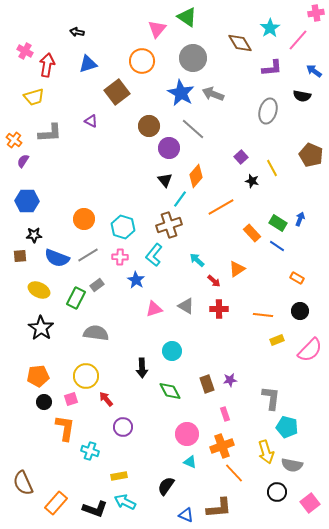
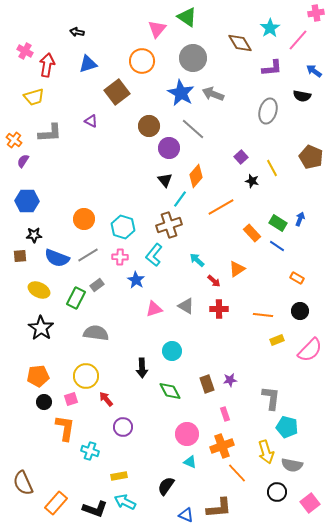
brown pentagon at (311, 155): moved 2 px down
orange line at (234, 473): moved 3 px right
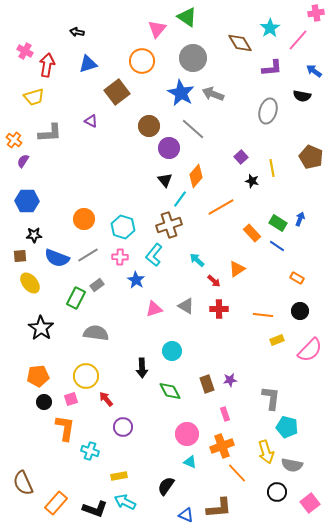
yellow line at (272, 168): rotated 18 degrees clockwise
yellow ellipse at (39, 290): moved 9 px left, 7 px up; rotated 25 degrees clockwise
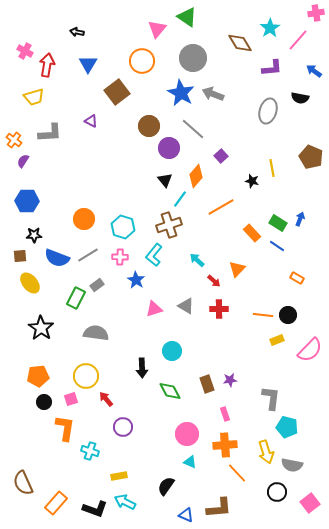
blue triangle at (88, 64): rotated 42 degrees counterclockwise
black semicircle at (302, 96): moved 2 px left, 2 px down
purple square at (241, 157): moved 20 px left, 1 px up
orange triangle at (237, 269): rotated 12 degrees counterclockwise
black circle at (300, 311): moved 12 px left, 4 px down
orange cross at (222, 446): moved 3 px right, 1 px up; rotated 15 degrees clockwise
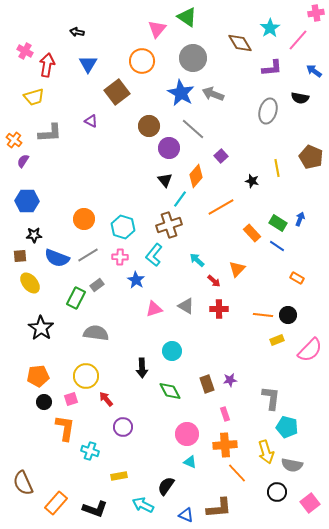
yellow line at (272, 168): moved 5 px right
cyan arrow at (125, 502): moved 18 px right, 3 px down
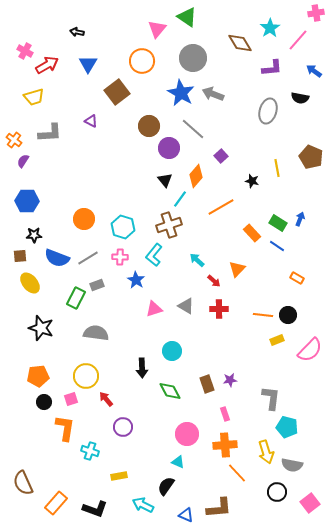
red arrow at (47, 65): rotated 50 degrees clockwise
gray line at (88, 255): moved 3 px down
gray rectangle at (97, 285): rotated 16 degrees clockwise
black star at (41, 328): rotated 15 degrees counterclockwise
cyan triangle at (190, 462): moved 12 px left
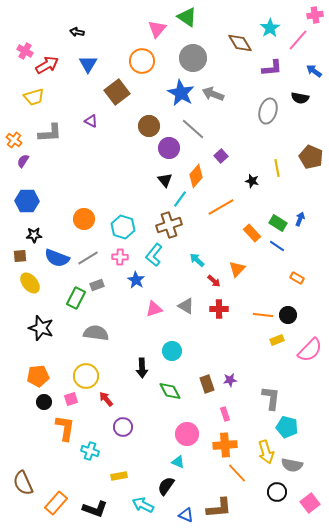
pink cross at (316, 13): moved 1 px left, 2 px down
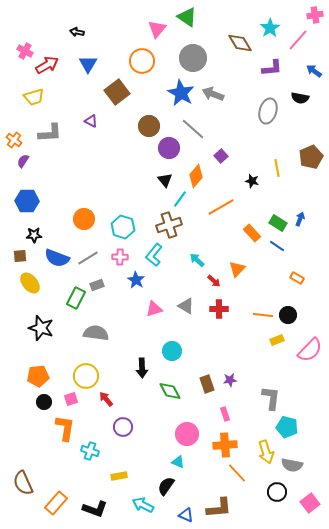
brown pentagon at (311, 157): rotated 25 degrees clockwise
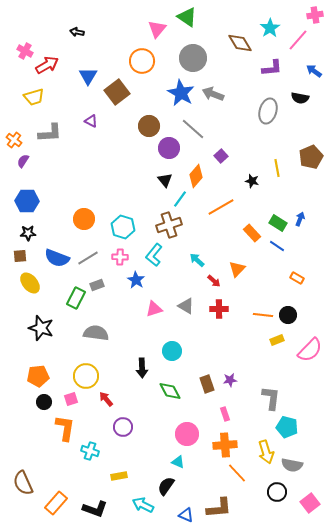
blue triangle at (88, 64): moved 12 px down
black star at (34, 235): moved 6 px left, 2 px up
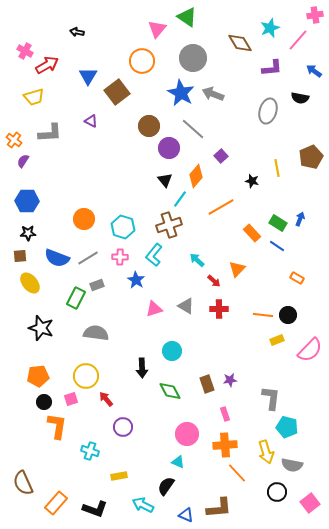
cyan star at (270, 28): rotated 12 degrees clockwise
orange L-shape at (65, 428): moved 8 px left, 2 px up
